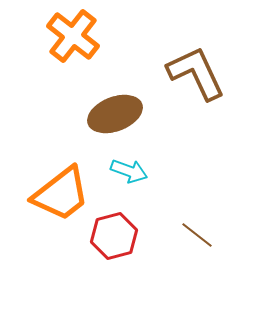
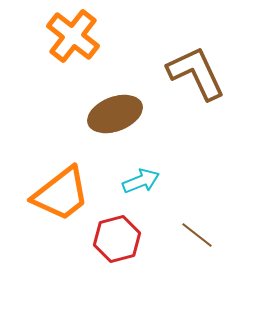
cyan arrow: moved 12 px right, 10 px down; rotated 42 degrees counterclockwise
red hexagon: moved 3 px right, 3 px down
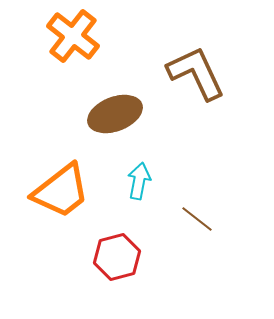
cyan arrow: moved 2 px left; rotated 57 degrees counterclockwise
orange trapezoid: moved 3 px up
brown line: moved 16 px up
red hexagon: moved 18 px down
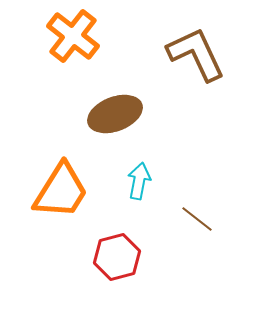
brown L-shape: moved 19 px up
orange trapezoid: rotated 20 degrees counterclockwise
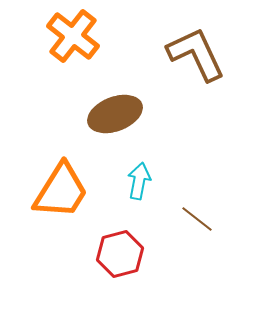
red hexagon: moved 3 px right, 3 px up
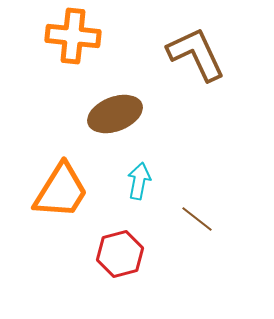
orange cross: rotated 32 degrees counterclockwise
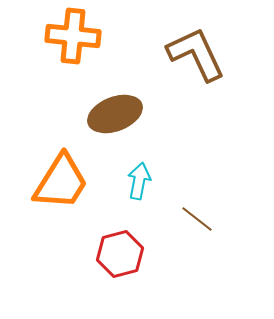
orange trapezoid: moved 9 px up
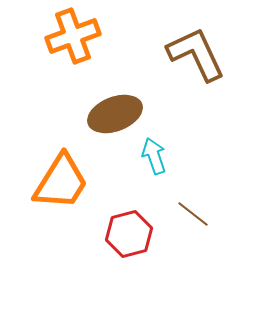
orange cross: rotated 26 degrees counterclockwise
cyan arrow: moved 15 px right, 25 px up; rotated 30 degrees counterclockwise
brown line: moved 4 px left, 5 px up
red hexagon: moved 9 px right, 20 px up
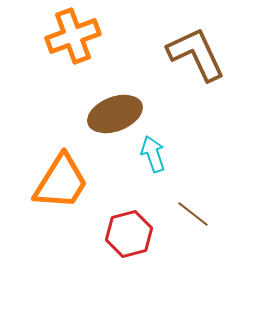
cyan arrow: moved 1 px left, 2 px up
